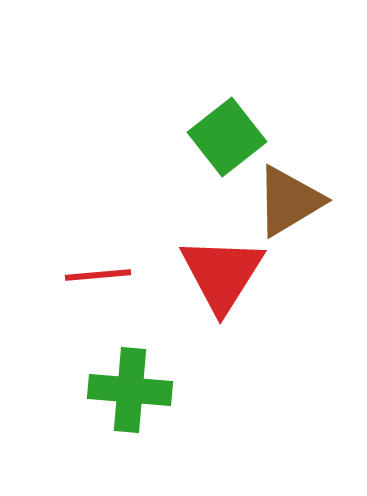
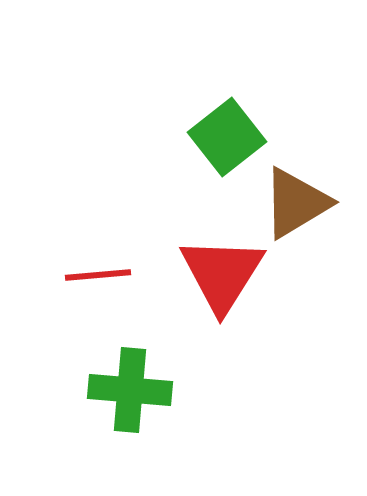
brown triangle: moved 7 px right, 2 px down
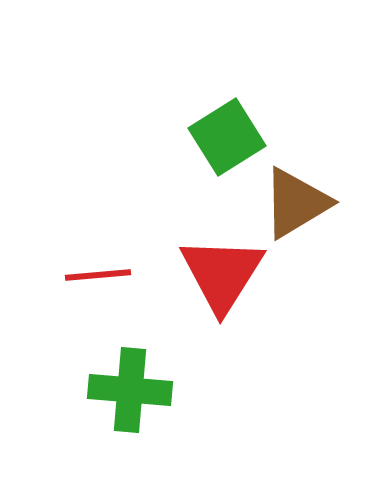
green square: rotated 6 degrees clockwise
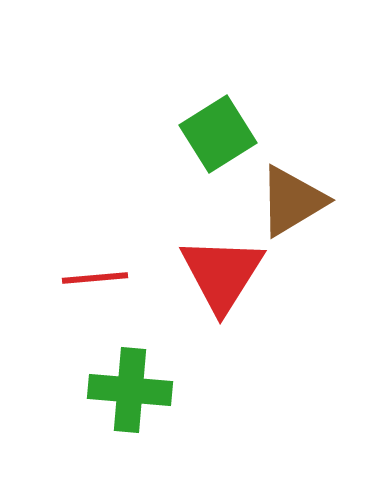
green square: moved 9 px left, 3 px up
brown triangle: moved 4 px left, 2 px up
red line: moved 3 px left, 3 px down
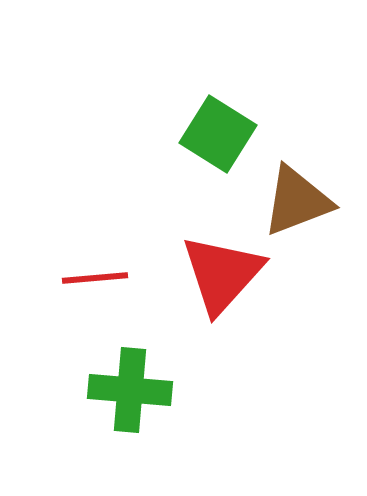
green square: rotated 26 degrees counterclockwise
brown triangle: moved 5 px right; rotated 10 degrees clockwise
red triangle: rotated 10 degrees clockwise
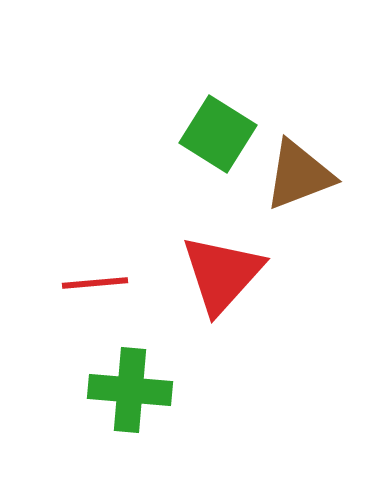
brown triangle: moved 2 px right, 26 px up
red line: moved 5 px down
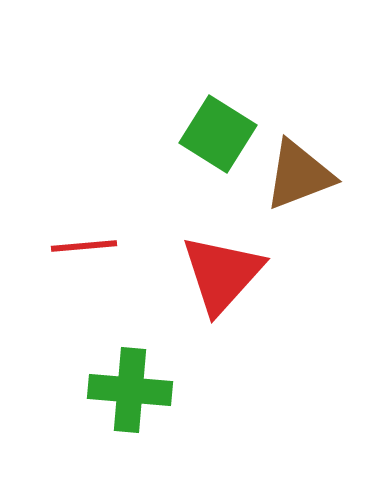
red line: moved 11 px left, 37 px up
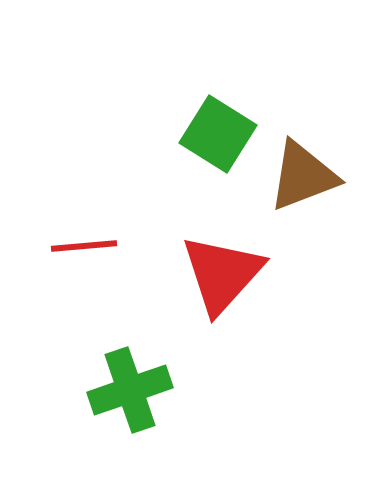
brown triangle: moved 4 px right, 1 px down
green cross: rotated 24 degrees counterclockwise
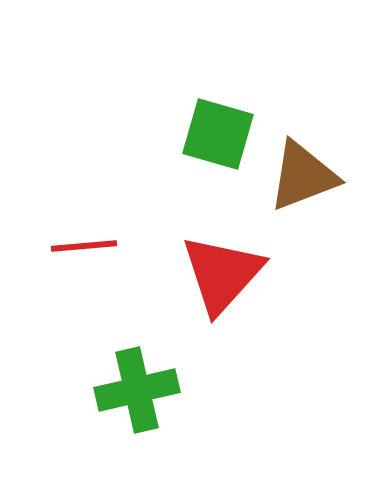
green square: rotated 16 degrees counterclockwise
green cross: moved 7 px right; rotated 6 degrees clockwise
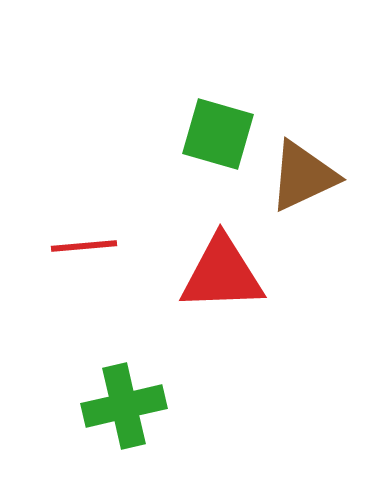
brown triangle: rotated 4 degrees counterclockwise
red triangle: rotated 46 degrees clockwise
green cross: moved 13 px left, 16 px down
